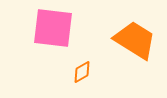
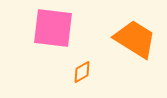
orange trapezoid: moved 1 px up
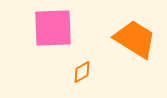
pink square: rotated 9 degrees counterclockwise
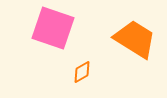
pink square: rotated 21 degrees clockwise
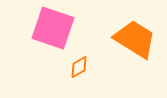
orange diamond: moved 3 px left, 5 px up
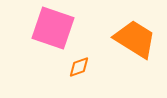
orange diamond: rotated 10 degrees clockwise
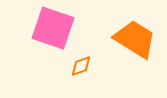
orange diamond: moved 2 px right, 1 px up
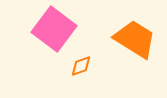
pink square: moved 1 px right, 1 px down; rotated 18 degrees clockwise
